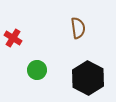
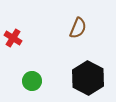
brown semicircle: rotated 30 degrees clockwise
green circle: moved 5 px left, 11 px down
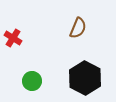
black hexagon: moved 3 px left
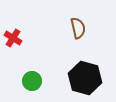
brown semicircle: rotated 35 degrees counterclockwise
black hexagon: rotated 12 degrees counterclockwise
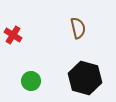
red cross: moved 3 px up
green circle: moved 1 px left
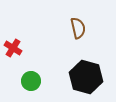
red cross: moved 13 px down
black hexagon: moved 1 px right, 1 px up
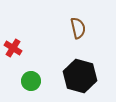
black hexagon: moved 6 px left, 1 px up
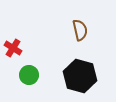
brown semicircle: moved 2 px right, 2 px down
green circle: moved 2 px left, 6 px up
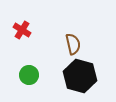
brown semicircle: moved 7 px left, 14 px down
red cross: moved 9 px right, 18 px up
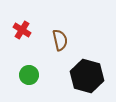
brown semicircle: moved 13 px left, 4 px up
black hexagon: moved 7 px right
